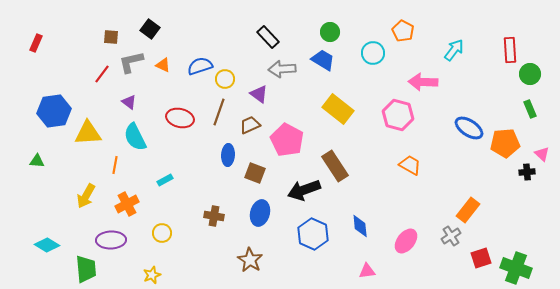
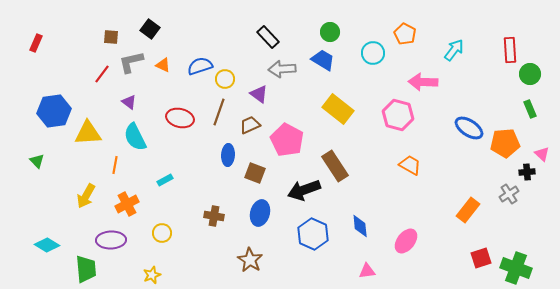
orange pentagon at (403, 31): moved 2 px right, 3 px down
green triangle at (37, 161): rotated 42 degrees clockwise
gray cross at (451, 236): moved 58 px right, 42 px up
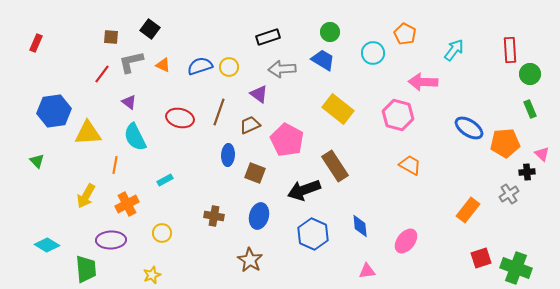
black rectangle at (268, 37): rotated 65 degrees counterclockwise
yellow circle at (225, 79): moved 4 px right, 12 px up
blue ellipse at (260, 213): moved 1 px left, 3 px down
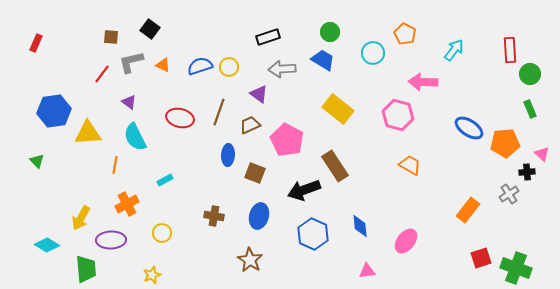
yellow arrow at (86, 196): moved 5 px left, 22 px down
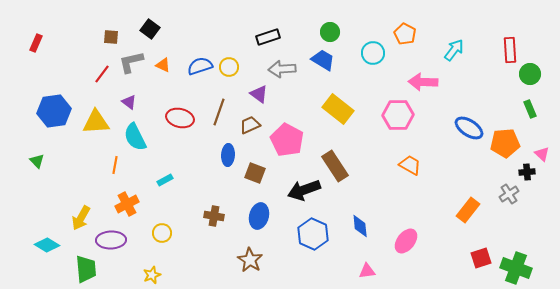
pink hexagon at (398, 115): rotated 16 degrees counterclockwise
yellow triangle at (88, 133): moved 8 px right, 11 px up
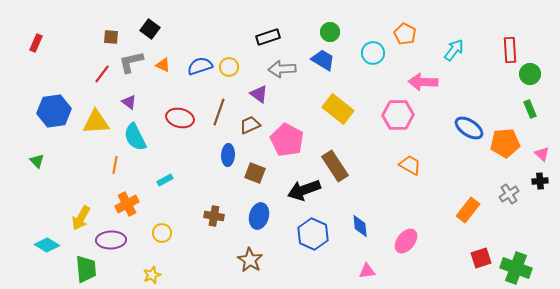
black cross at (527, 172): moved 13 px right, 9 px down
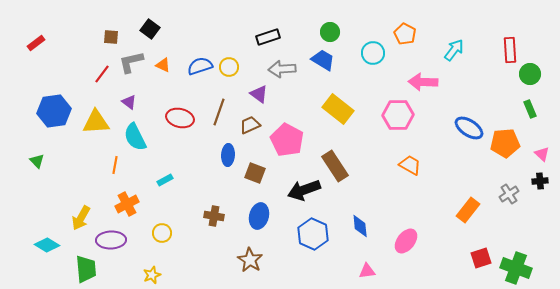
red rectangle at (36, 43): rotated 30 degrees clockwise
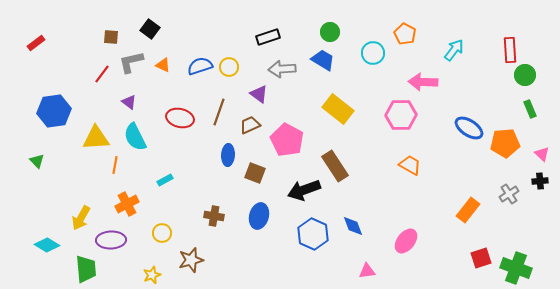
green circle at (530, 74): moved 5 px left, 1 px down
pink hexagon at (398, 115): moved 3 px right
yellow triangle at (96, 122): moved 16 px down
blue diamond at (360, 226): moved 7 px left; rotated 15 degrees counterclockwise
brown star at (250, 260): moved 59 px left; rotated 25 degrees clockwise
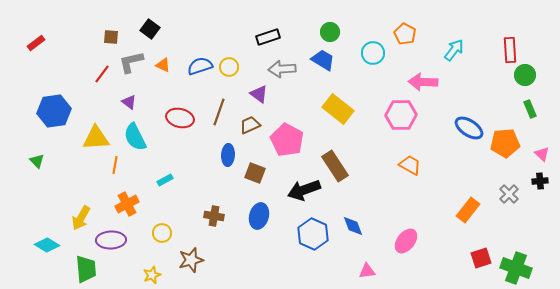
gray cross at (509, 194): rotated 12 degrees counterclockwise
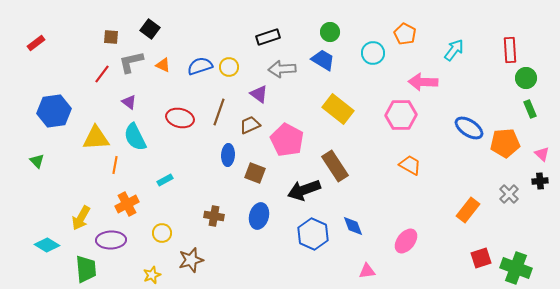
green circle at (525, 75): moved 1 px right, 3 px down
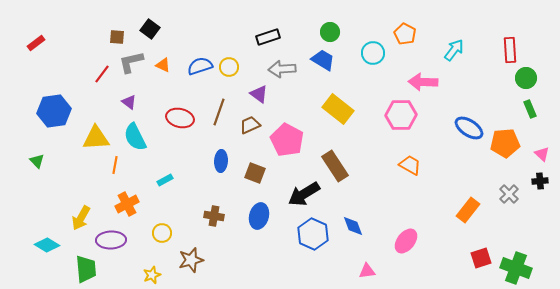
brown square at (111, 37): moved 6 px right
blue ellipse at (228, 155): moved 7 px left, 6 px down
black arrow at (304, 190): moved 4 px down; rotated 12 degrees counterclockwise
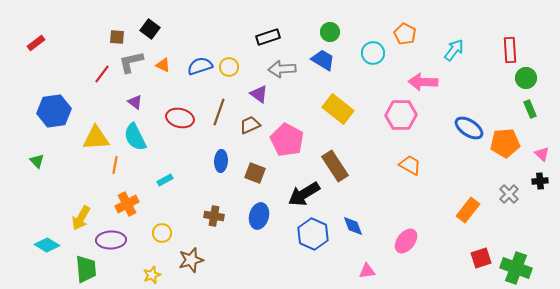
purple triangle at (129, 102): moved 6 px right
